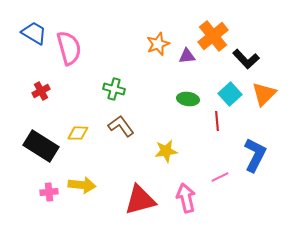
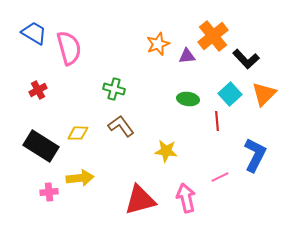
red cross: moved 3 px left, 1 px up
yellow star: rotated 15 degrees clockwise
yellow arrow: moved 2 px left, 7 px up; rotated 12 degrees counterclockwise
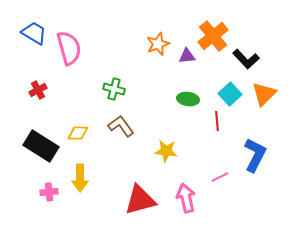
yellow arrow: rotated 96 degrees clockwise
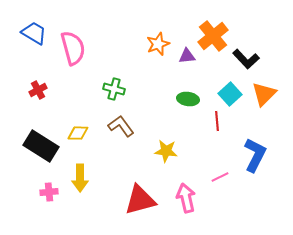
pink semicircle: moved 4 px right
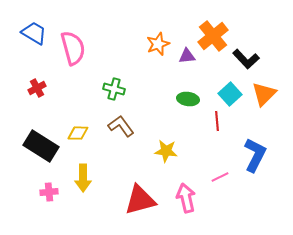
red cross: moved 1 px left, 2 px up
yellow arrow: moved 3 px right
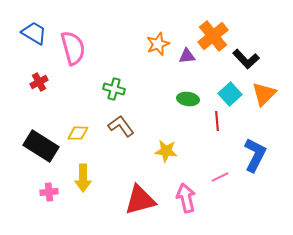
red cross: moved 2 px right, 6 px up
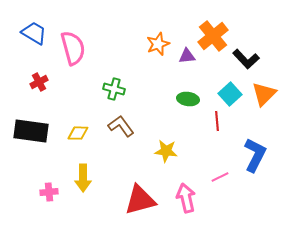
black rectangle: moved 10 px left, 15 px up; rotated 24 degrees counterclockwise
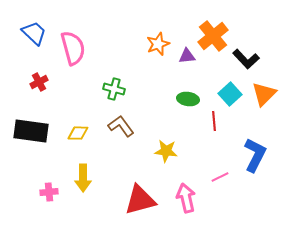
blue trapezoid: rotated 12 degrees clockwise
red line: moved 3 px left
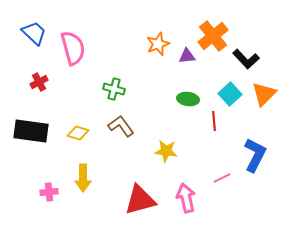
yellow diamond: rotated 15 degrees clockwise
pink line: moved 2 px right, 1 px down
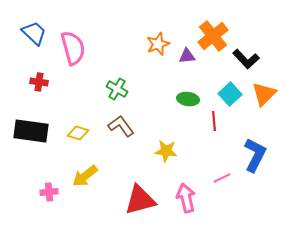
red cross: rotated 36 degrees clockwise
green cross: moved 3 px right; rotated 15 degrees clockwise
yellow arrow: moved 2 px right, 2 px up; rotated 52 degrees clockwise
